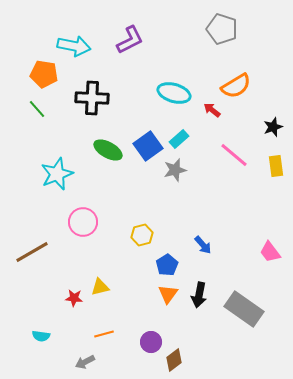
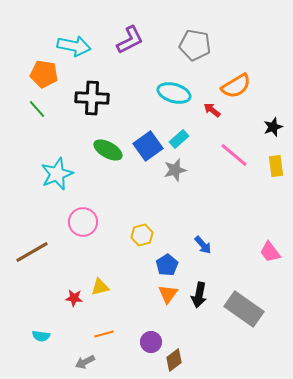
gray pentagon: moved 27 px left, 16 px down; rotated 8 degrees counterclockwise
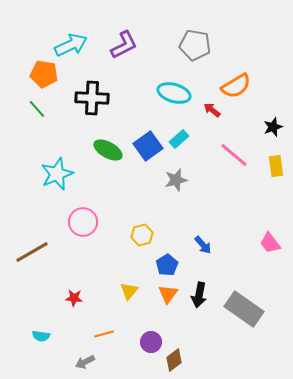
purple L-shape: moved 6 px left, 5 px down
cyan arrow: moved 3 px left, 1 px up; rotated 36 degrees counterclockwise
gray star: moved 1 px right, 10 px down
pink trapezoid: moved 9 px up
yellow triangle: moved 29 px right, 4 px down; rotated 36 degrees counterclockwise
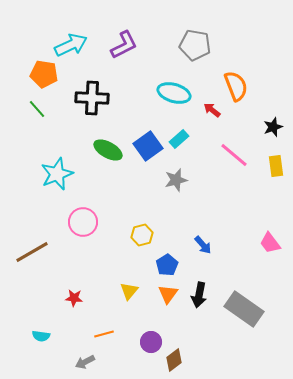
orange semicircle: rotated 80 degrees counterclockwise
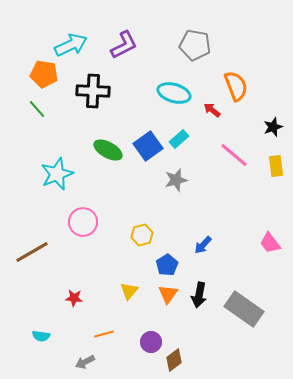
black cross: moved 1 px right, 7 px up
blue arrow: rotated 84 degrees clockwise
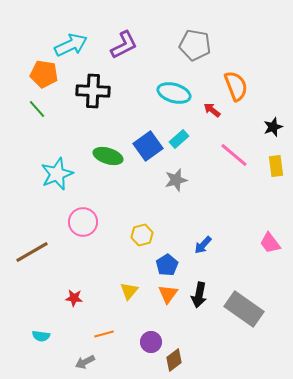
green ellipse: moved 6 px down; rotated 12 degrees counterclockwise
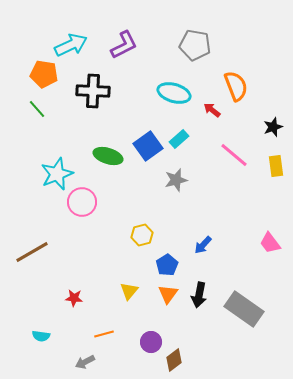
pink circle: moved 1 px left, 20 px up
